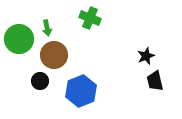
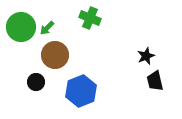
green arrow: rotated 56 degrees clockwise
green circle: moved 2 px right, 12 px up
brown circle: moved 1 px right
black circle: moved 4 px left, 1 px down
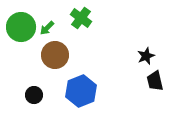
green cross: moved 9 px left; rotated 15 degrees clockwise
black circle: moved 2 px left, 13 px down
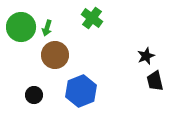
green cross: moved 11 px right
green arrow: rotated 28 degrees counterclockwise
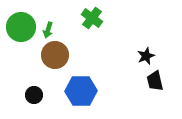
green arrow: moved 1 px right, 2 px down
blue hexagon: rotated 20 degrees clockwise
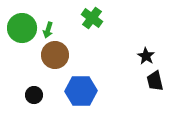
green circle: moved 1 px right, 1 px down
black star: rotated 18 degrees counterclockwise
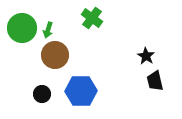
black circle: moved 8 px right, 1 px up
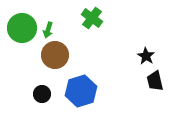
blue hexagon: rotated 16 degrees counterclockwise
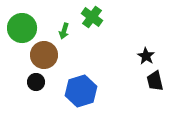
green cross: moved 1 px up
green arrow: moved 16 px right, 1 px down
brown circle: moved 11 px left
black circle: moved 6 px left, 12 px up
